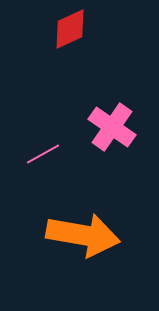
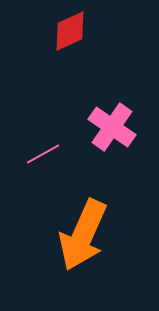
red diamond: moved 2 px down
orange arrow: rotated 104 degrees clockwise
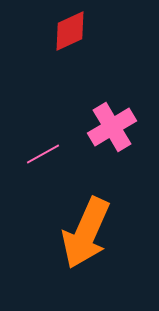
pink cross: rotated 24 degrees clockwise
orange arrow: moved 3 px right, 2 px up
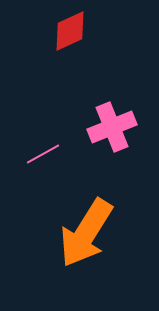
pink cross: rotated 9 degrees clockwise
orange arrow: rotated 8 degrees clockwise
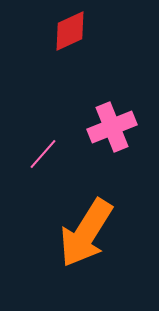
pink line: rotated 20 degrees counterclockwise
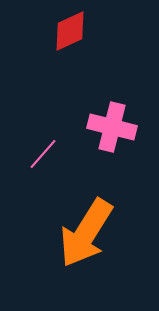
pink cross: rotated 36 degrees clockwise
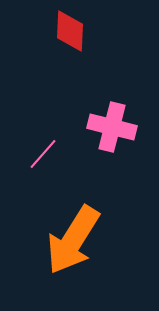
red diamond: rotated 63 degrees counterclockwise
orange arrow: moved 13 px left, 7 px down
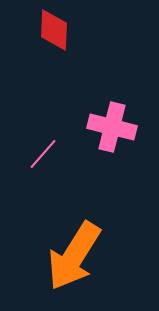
red diamond: moved 16 px left, 1 px up
orange arrow: moved 1 px right, 16 px down
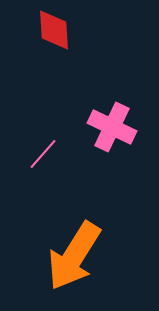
red diamond: rotated 6 degrees counterclockwise
pink cross: rotated 12 degrees clockwise
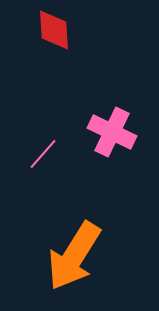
pink cross: moved 5 px down
